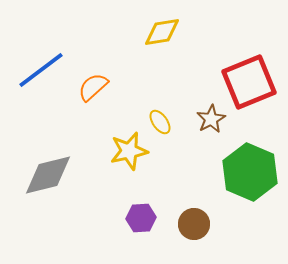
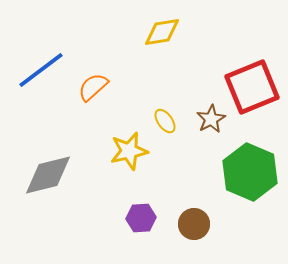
red square: moved 3 px right, 5 px down
yellow ellipse: moved 5 px right, 1 px up
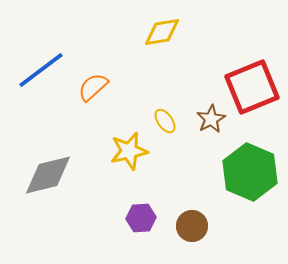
brown circle: moved 2 px left, 2 px down
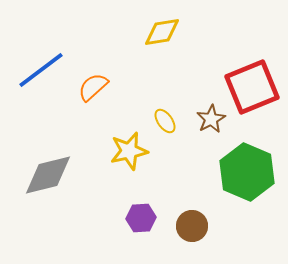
green hexagon: moved 3 px left
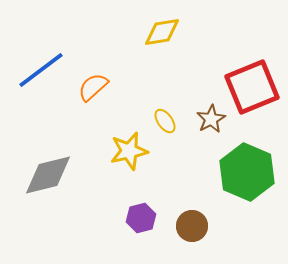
purple hexagon: rotated 12 degrees counterclockwise
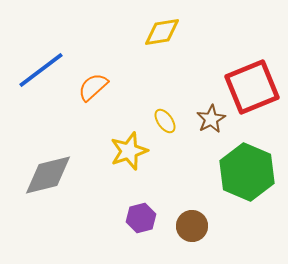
yellow star: rotated 6 degrees counterclockwise
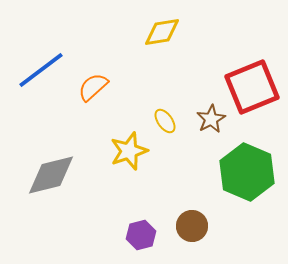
gray diamond: moved 3 px right
purple hexagon: moved 17 px down
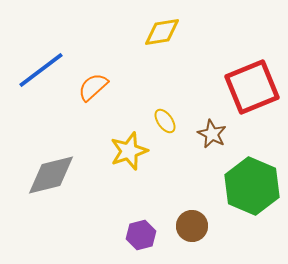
brown star: moved 1 px right, 15 px down; rotated 16 degrees counterclockwise
green hexagon: moved 5 px right, 14 px down
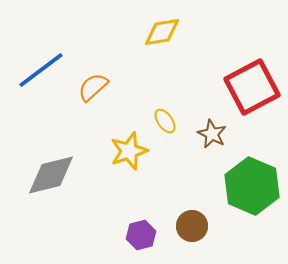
red square: rotated 6 degrees counterclockwise
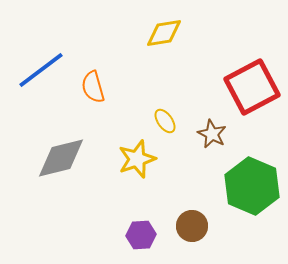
yellow diamond: moved 2 px right, 1 px down
orange semicircle: rotated 64 degrees counterclockwise
yellow star: moved 8 px right, 8 px down
gray diamond: moved 10 px right, 17 px up
purple hexagon: rotated 12 degrees clockwise
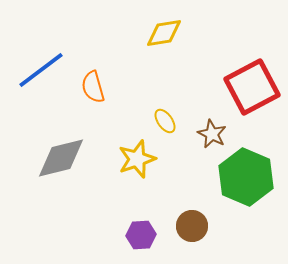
green hexagon: moved 6 px left, 9 px up
